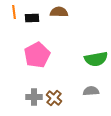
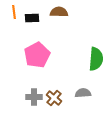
green semicircle: rotated 75 degrees counterclockwise
gray semicircle: moved 8 px left, 2 px down
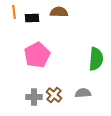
brown cross: moved 3 px up
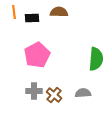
gray cross: moved 6 px up
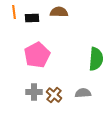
gray cross: moved 1 px down
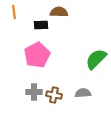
black rectangle: moved 9 px right, 7 px down
green semicircle: rotated 140 degrees counterclockwise
brown cross: rotated 28 degrees counterclockwise
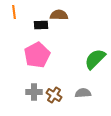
brown semicircle: moved 3 px down
green semicircle: moved 1 px left
brown cross: rotated 21 degrees clockwise
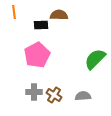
gray semicircle: moved 3 px down
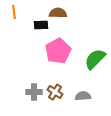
brown semicircle: moved 1 px left, 2 px up
pink pentagon: moved 21 px right, 4 px up
brown cross: moved 1 px right, 3 px up
